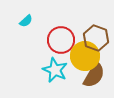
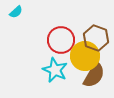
cyan semicircle: moved 10 px left, 9 px up
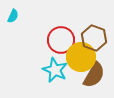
cyan semicircle: moved 3 px left, 4 px down; rotated 24 degrees counterclockwise
brown hexagon: moved 2 px left
yellow circle: moved 4 px left, 1 px down
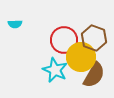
cyan semicircle: moved 2 px right, 8 px down; rotated 64 degrees clockwise
red circle: moved 3 px right
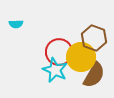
cyan semicircle: moved 1 px right
red circle: moved 5 px left, 12 px down
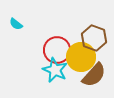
cyan semicircle: rotated 40 degrees clockwise
red circle: moved 2 px left, 2 px up
brown semicircle: rotated 12 degrees clockwise
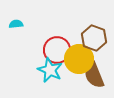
cyan semicircle: rotated 136 degrees clockwise
yellow circle: moved 2 px left, 2 px down
cyan star: moved 5 px left
brown semicircle: rotated 116 degrees clockwise
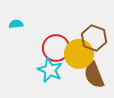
red circle: moved 1 px left, 2 px up
yellow circle: moved 5 px up
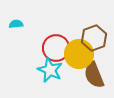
brown hexagon: rotated 20 degrees clockwise
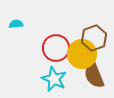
yellow circle: moved 3 px right
cyan star: moved 4 px right, 9 px down
